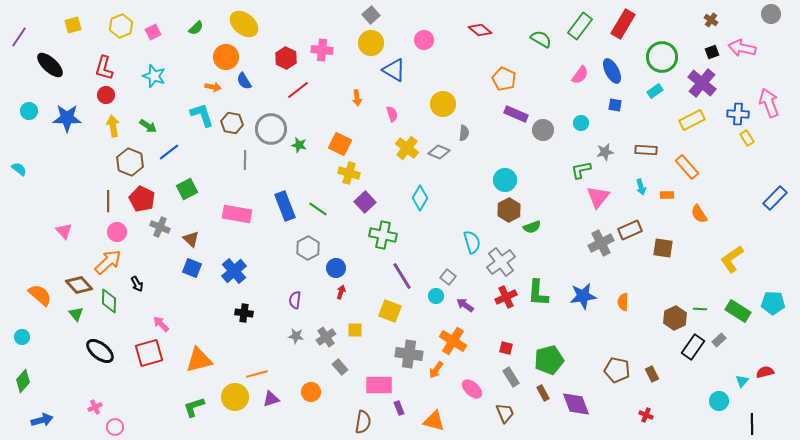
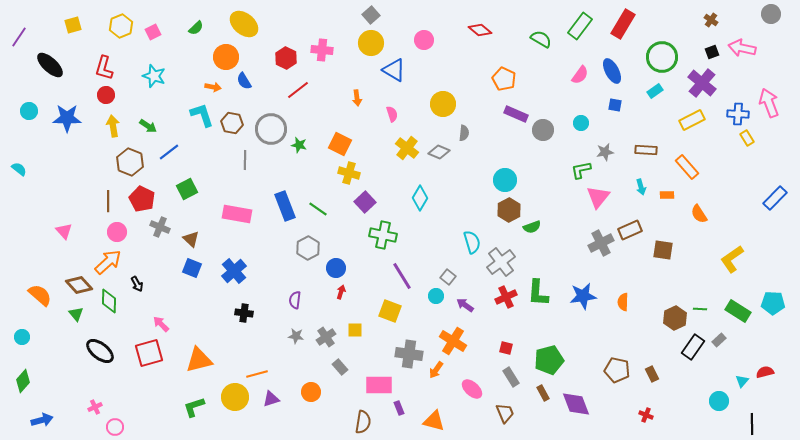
brown square at (663, 248): moved 2 px down
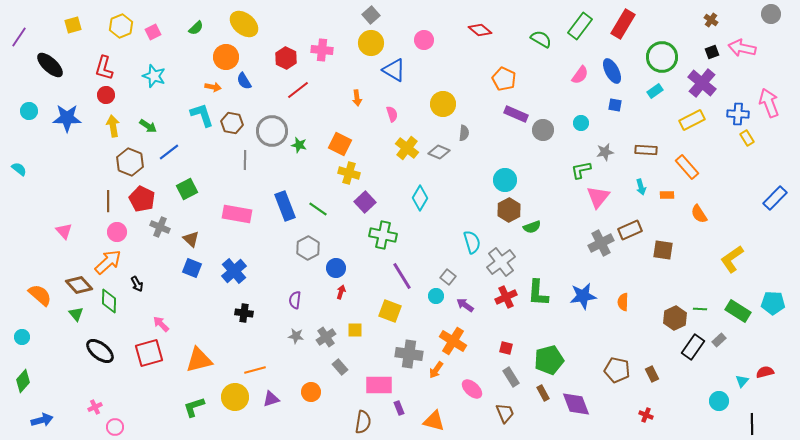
gray circle at (271, 129): moved 1 px right, 2 px down
orange line at (257, 374): moved 2 px left, 4 px up
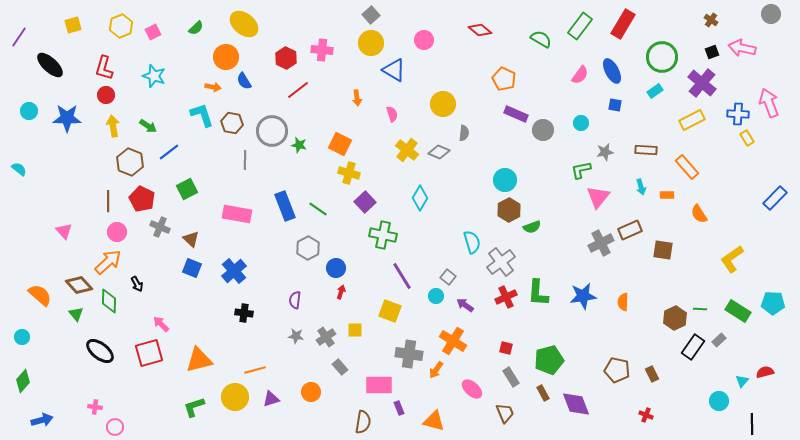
yellow cross at (407, 148): moved 2 px down
pink cross at (95, 407): rotated 32 degrees clockwise
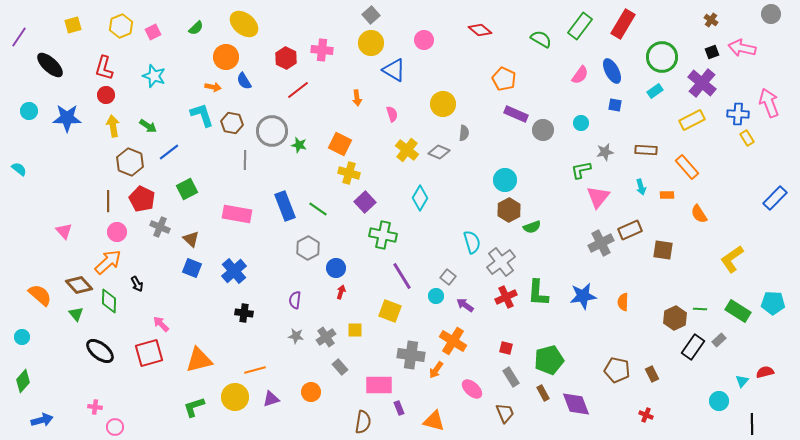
gray cross at (409, 354): moved 2 px right, 1 px down
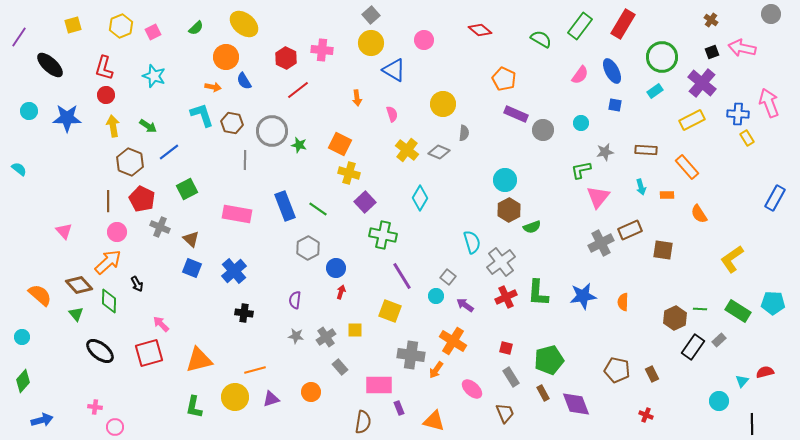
blue rectangle at (775, 198): rotated 15 degrees counterclockwise
green L-shape at (194, 407): rotated 60 degrees counterclockwise
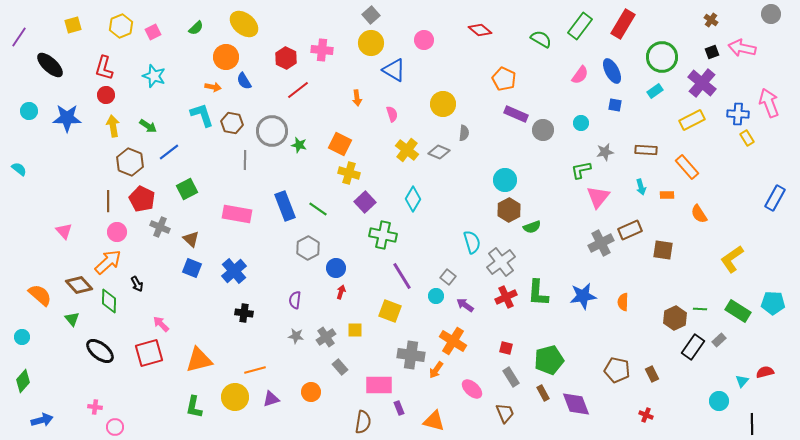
cyan diamond at (420, 198): moved 7 px left, 1 px down
green triangle at (76, 314): moved 4 px left, 5 px down
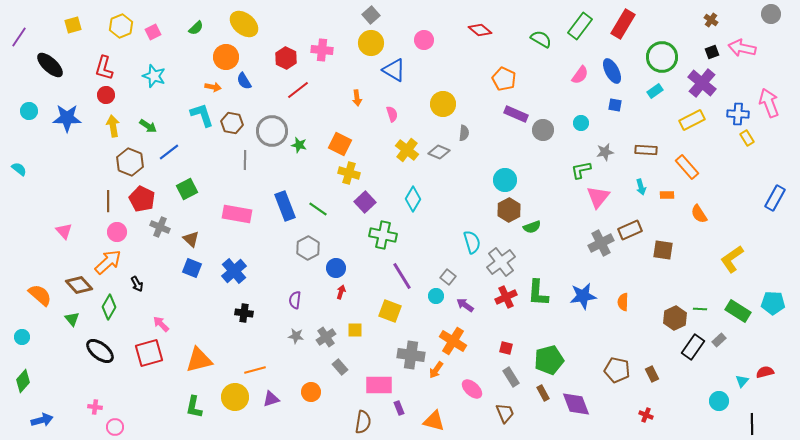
green diamond at (109, 301): moved 6 px down; rotated 30 degrees clockwise
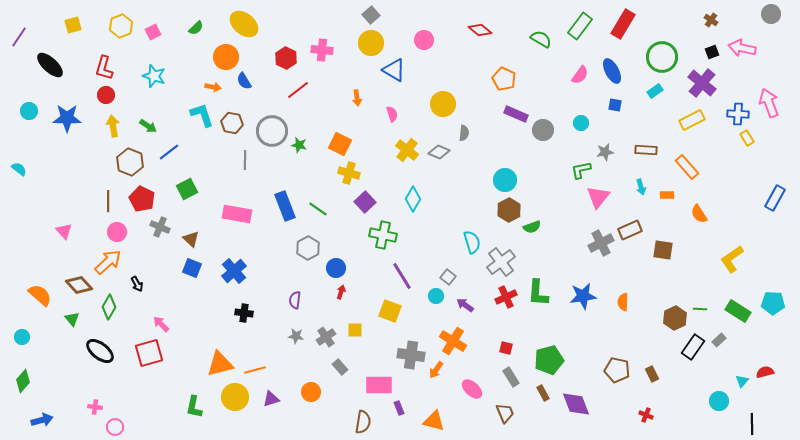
orange triangle at (199, 360): moved 21 px right, 4 px down
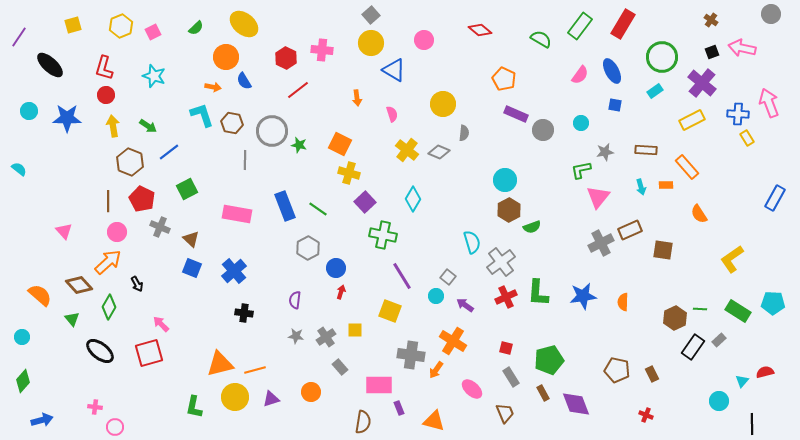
orange rectangle at (667, 195): moved 1 px left, 10 px up
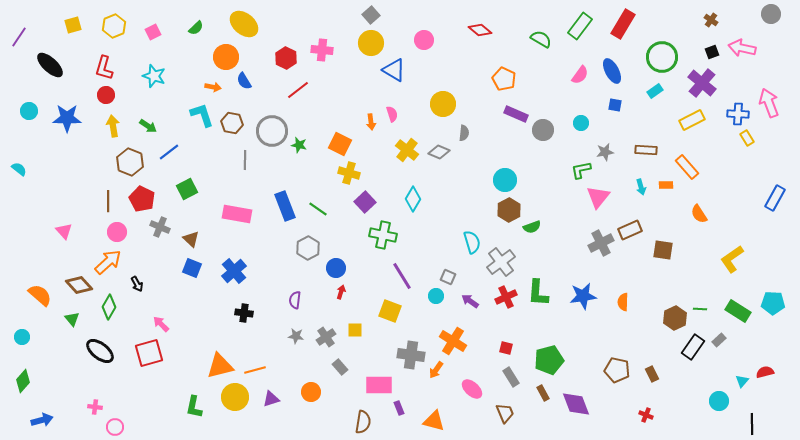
yellow hexagon at (121, 26): moved 7 px left
orange arrow at (357, 98): moved 14 px right, 24 px down
gray square at (448, 277): rotated 14 degrees counterclockwise
purple arrow at (465, 305): moved 5 px right, 4 px up
orange triangle at (220, 364): moved 2 px down
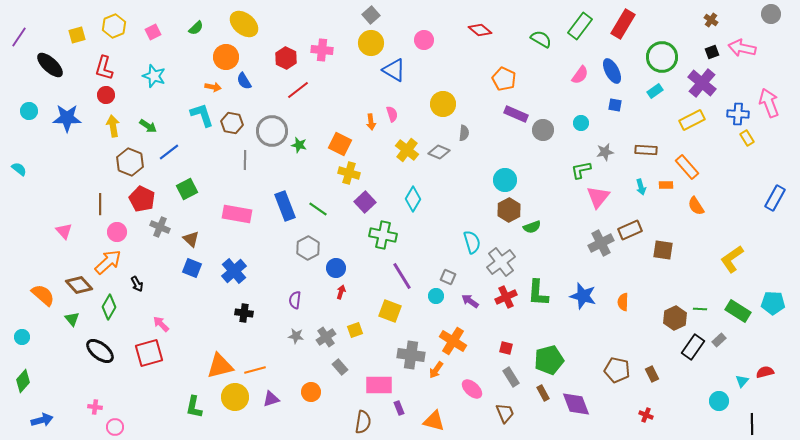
yellow square at (73, 25): moved 4 px right, 10 px down
brown line at (108, 201): moved 8 px left, 3 px down
orange semicircle at (699, 214): moved 3 px left, 8 px up
orange semicircle at (40, 295): moved 3 px right
blue star at (583, 296): rotated 24 degrees clockwise
yellow square at (355, 330): rotated 21 degrees counterclockwise
